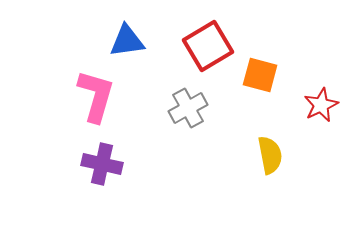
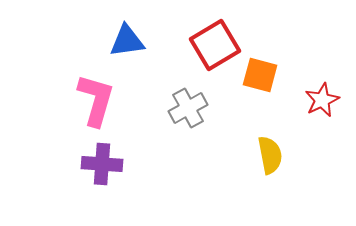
red square: moved 7 px right, 1 px up
pink L-shape: moved 4 px down
red star: moved 1 px right, 5 px up
purple cross: rotated 9 degrees counterclockwise
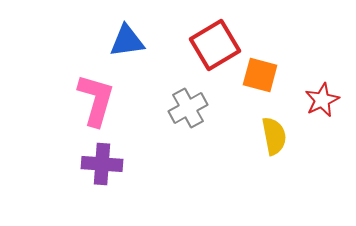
yellow semicircle: moved 4 px right, 19 px up
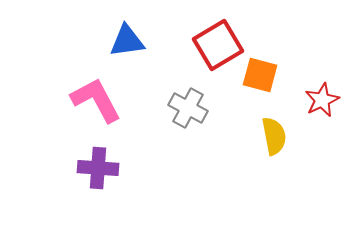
red square: moved 3 px right
pink L-shape: rotated 44 degrees counterclockwise
gray cross: rotated 33 degrees counterclockwise
purple cross: moved 4 px left, 4 px down
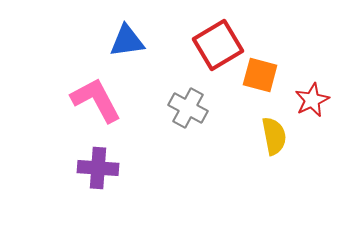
red star: moved 10 px left
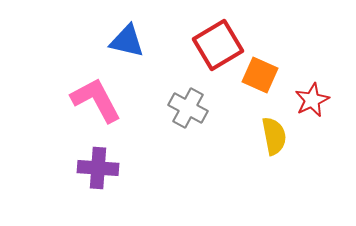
blue triangle: rotated 21 degrees clockwise
orange square: rotated 9 degrees clockwise
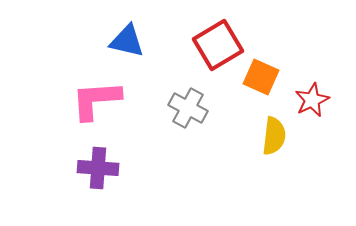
orange square: moved 1 px right, 2 px down
pink L-shape: rotated 66 degrees counterclockwise
yellow semicircle: rotated 18 degrees clockwise
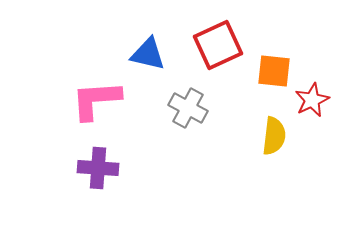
blue triangle: moved 21 px right, 13 px down
red square: rotated 6 degrees clockwise
orange square: moved 13 px right, 6 px up; rotated 18 degrees counterclockwise
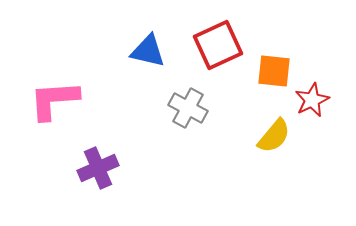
blue triangle: moved 3 px up
pink L-shape: moved 42 px left
yellow semicircle: rotated 33 degrees clockwise
purple cross: rotated 27 degrees counterclockwise
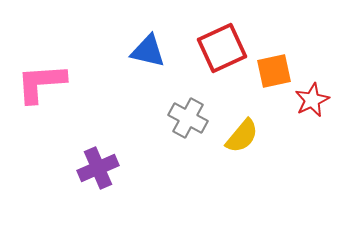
red square: moved 4 px right, 3 px down
orange square: rotated 18 degrees counterclockwise
pink L-shape: moved 13 px left, 17 px up
gray cross: moved 10 px down
yellow semicircle: moved 32 px left
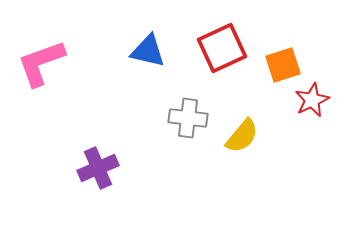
orange square: moved 9 px right, 6 px up; rotated 6 degrees counterclockwise
pink L-shape: moved 20 px up; rotated 16 degrees counterclockwise
gray cross: rotated 21 degrees counterclockwise
